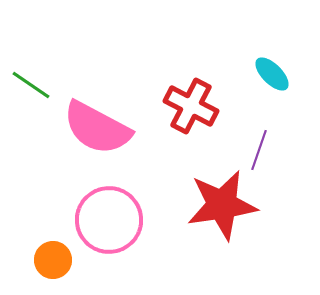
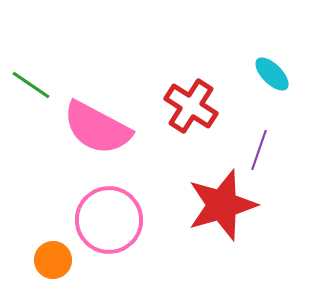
red cross: rotated 6 degrees clockwise
red star: rotated 8 degrees counterclockwise
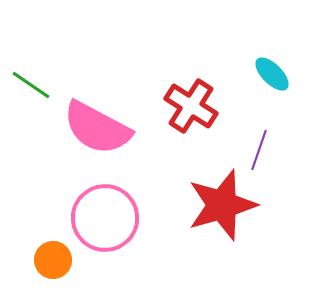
pink circle: moved 4 px left, 2 px up
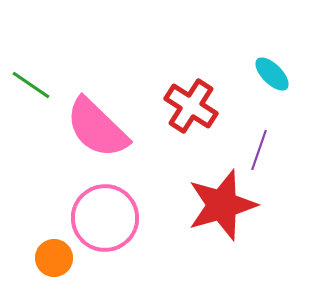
pink semicircle: rotated 16 degrees clockwise
orange circle: moved 1 px right, 2 px up
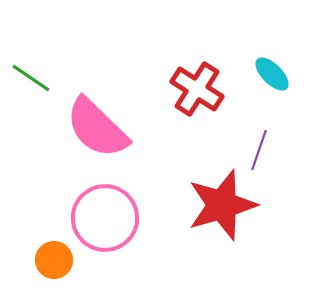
green line: moved 7 px up
red cross: moved 6 px right, 17 px up
orange circle: moved 2 px down
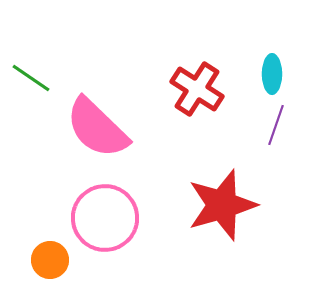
cyan ellipse: rotated 45 degrees clockwise
purple line: moved 17 px right, 25 px up
orange circle: moved 4 px left
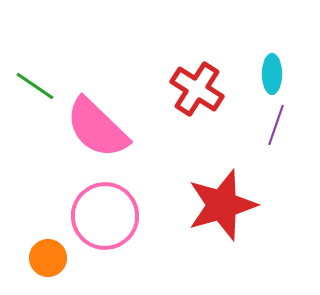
green line: moved 4 px right, 8 px down
pink circle: moved 2 px up
orange circle: moved 2 px left, 2 px up
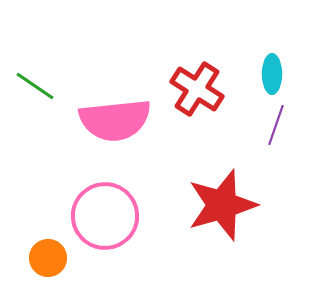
pink semicircle: moved 18 px right, 8 px up; rotated 50 degrees counterclockwise
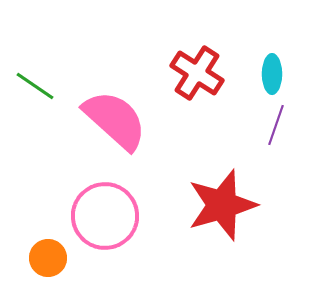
red cross: moved 16 px up
pink semicircle: rotated 132 degrees counterclockwise
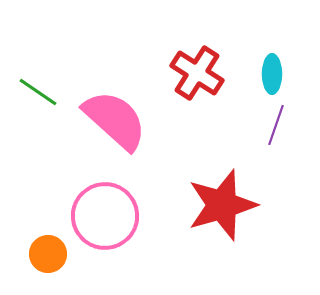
green line: moved 3 px right, 6 px down
orange circle: moved 4 px up
